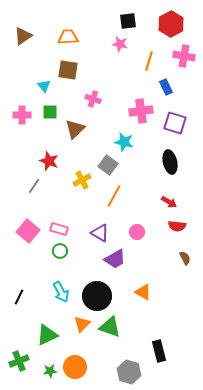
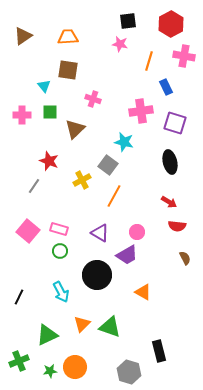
purple trapezoid at (115, 259): moved 12 px right, 4 px up
black circle at (97, 296): moved 21 px up
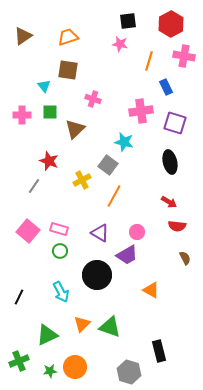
orange trapezoid at (68, 37): rotated 15 degrees counterclockwise
orange triangle at (143, 292): moved 8 px right, 2 px up
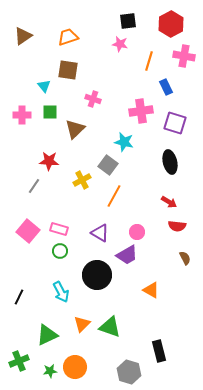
red star at (49, 161): rotated 18 degrees counterclockwise
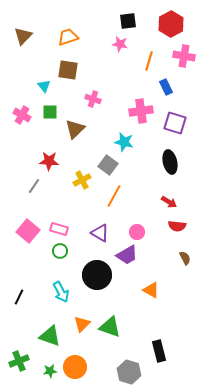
brown triangle at (23, 36): rotated 12 degrees counterclockwise
pink cross at (22, 115): rotated 30 degrees clockwise
green triangle at (47, 335): moved 3 px right, 1 px down; rotated 45 degrees clockwise
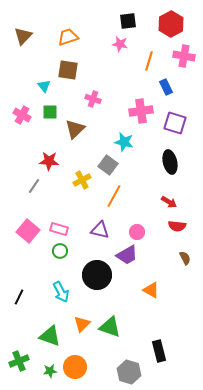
purple triangle at (100, 233): moved 3 px up; rotated 18 degrees counterclockwise
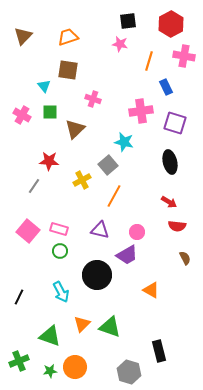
gray square at (108, 165): rotated 12 degrees clockwise
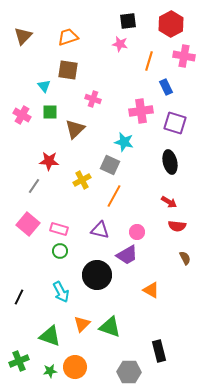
gray square at (108, 165): moved 2 px right; rotated 24 degrees counterclockwise
pink square at (28, 231): moved 7 px up
gray hexagon at (129, 372): rotated 15 degrees counterclockwise
